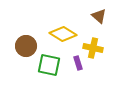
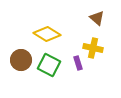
brown triangle: moved 2 px left, 2 px down
yellow diamond: moved 16 px left
brown circle: moved 5 px left, 14 px down
green square: rotated 15 degrees clockwise
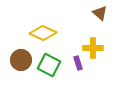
brown triangle: moved 3 px right, 5 px up
yellow diamond: moved 4 px left, 1 px up; rotated 8 degrees counterclockwise
yellow cross: rotated 12 degrees counterclockwise
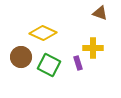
brown triangle: rotated 21 degrees counterclockwise
brown circle: moved 3 px up
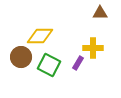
brown triangle: rotated 21 degrees counterclockwise
yellow diamond: moved 3 px left, 3 px down; rotated 24 degrees counterclockwise
purple rectangle: rotated 48 degrees clockwise
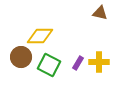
brown triangle: rotated 14 degrees clockwise
yellow cross: moved 6 px right, 14 px down
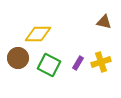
brown triangle: moved 4 px right, 9 px down
yellow diamond: moved 2 px left, 2 px up
brown circle: moved 3 px left, 1 px down
yellow cross: moved 2 px right; rotated 18 degrees counterclockwise
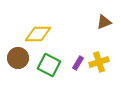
brown triangle: rotated 35 degrees counterclockwise
yellow cross: moved 2 px left
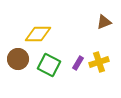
brown circle: moved 1 px down
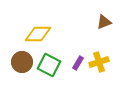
brown circle: moved 4 px right, 3 px down
